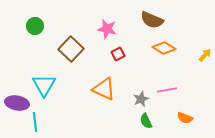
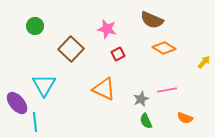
yellow arrow: moved 1 px left, 7 px down
purple ellipse: rotated 40 degrees clockwise
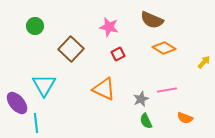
pink star: moved 2 px right, 2 px up
cyan line: moved 1 px right, 1 px down
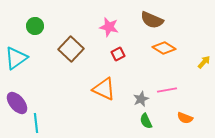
cyan triangle: moved 28 px left, 27 px up; rotated 25 degrees clockwise
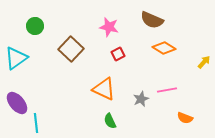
green semicircle: moved 36 px left
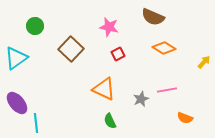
brown semicircle: moved 1 px right, 3 px up
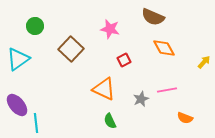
pink star: moved 1 px right, 2 px down
orange diamond: rotated 30 degrees clockwise
red square: moved 6 px right, 6 px down
cyan triangle: moved 2 px right, 1 px down
purple ellipse: moved 2 px down
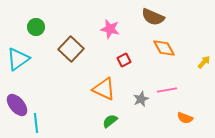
green circle: moved 1 px right, 1 px down
green semicircle: rotated 77 degrees clockwise
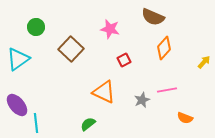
orange diamond: rotated 70 degrees clockwise
orange triangle: moved 3 px down
gray star: moved 1 px right, 1 px down
green semicircle: moved 22 px left, 3 px down
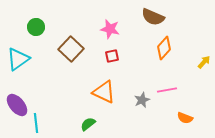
red square: moved 12 px left, 4 px up; rotated 16 degrees clockwise
